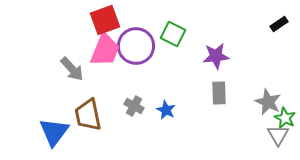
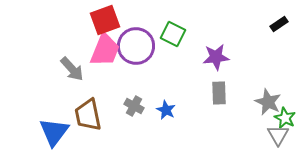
purple star: moved 1 px down
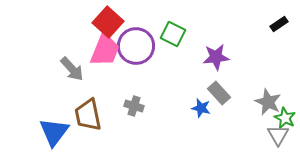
red square: moved 3 px right, 2 px down; rotated 28 degrees counterclockwise
gray rectangle: rotated 40 degrees counterclockwise
gray cross: rotated 12 degrees counterclockwise
blue star: moved 35 px right, 2 px up; rotated 12 degrees counterclockwise
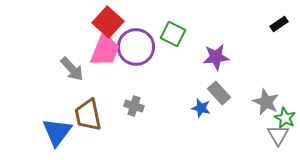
purple circle: moved 1 px down
gray star: moved 2 px left
blue triangle: moved 3 px right
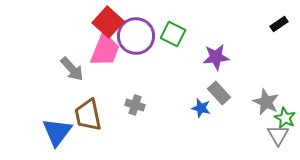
purple circle: moved 11 px up
gray cross: moved 1 px right, 1 px up
